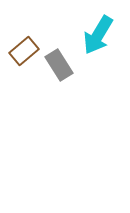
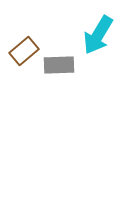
gray rectangle: rotated 60 degrees counterclockwise
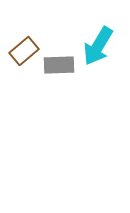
cyan arrow: moved 11 px down
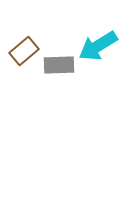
cyan arrow: rotated 27 degrees clockwise
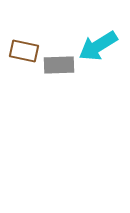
brown rectangle: rotated 52 degrees clockwise
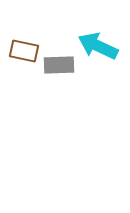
cyan arrow: rotated 57 degrees clockwise
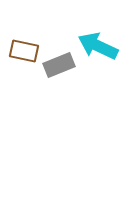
gray rectangle: rotated 20 degrees counterclockwise
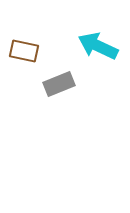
gray rectangle: moved 19 px down
